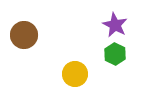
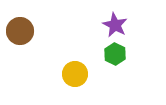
brown circle: moved 4 px left, 4 px up
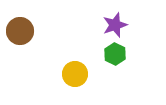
purple star: rotated 25 degrees clockwise
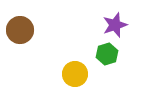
brown circle: moved 1 px up
green hexagon: moved 8 px left; rotated 15 degrees clockwise
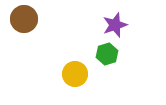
brown circle: moved 4 px right, 11 px up
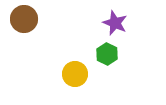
purple star: moved 2 px up; rotated 30 degrees counterclockwise
green hexagon: rotated 15 degrees counterclockwise
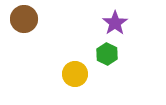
purple star: rotated 15 degrees clockwise
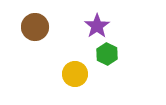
brown circle: moved 11 px right, 8 px down
purple star: moved 18 px left, 3 px down
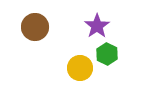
yellow circle: moved 5 px right, 6 px up
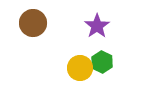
brown circle: moved 2 px left, 4 px up
green hexagon: moved 5 px left, 8 px down
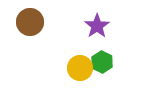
brown circle: moved 3 px left, 1 px up
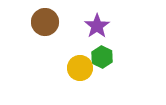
brown circle: moved 15 px right
green hexagon: moved 5 px up
